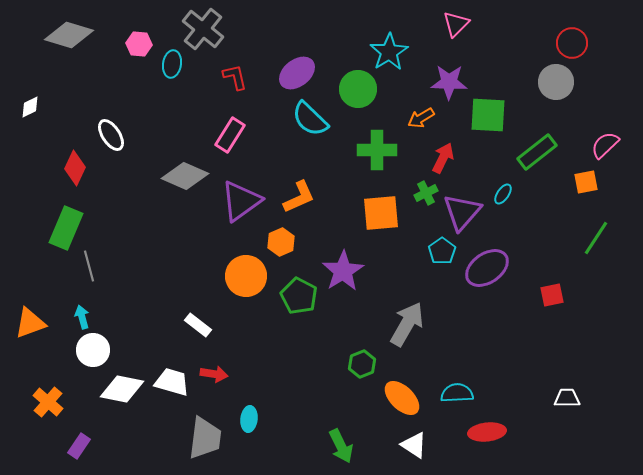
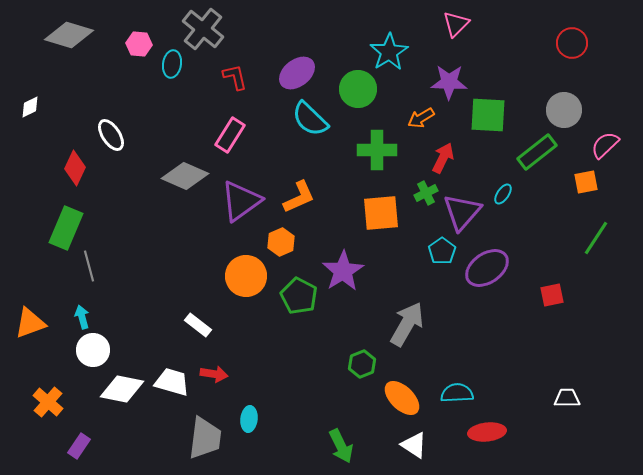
gray circle at (556, 82): moved 8 px right, 28 px down
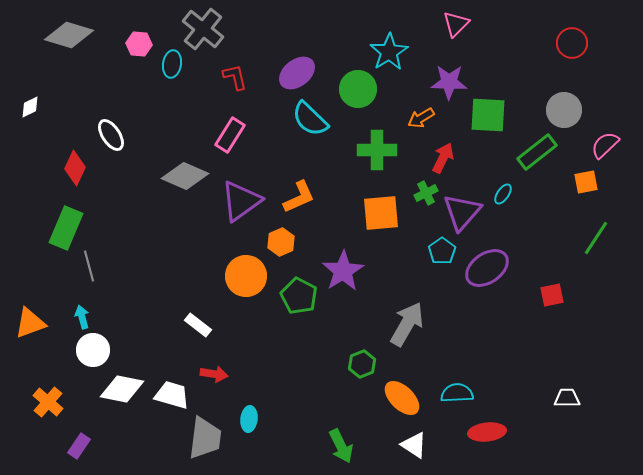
white trapezoid at (172, 382): moved 13 px down
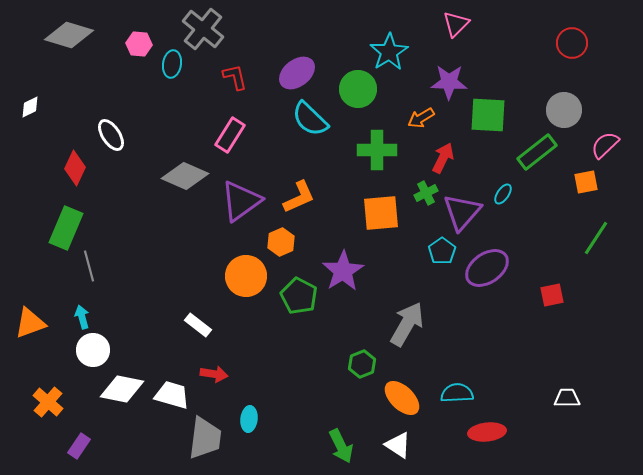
white triangle at (414, 445): moved 16 px left
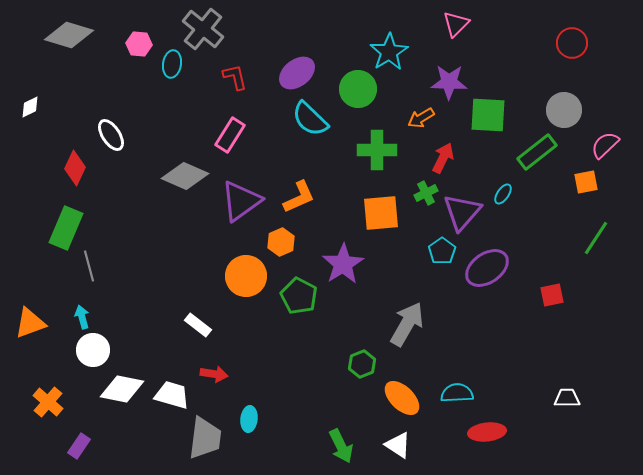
purple star at (343, 271): moved 7 px up
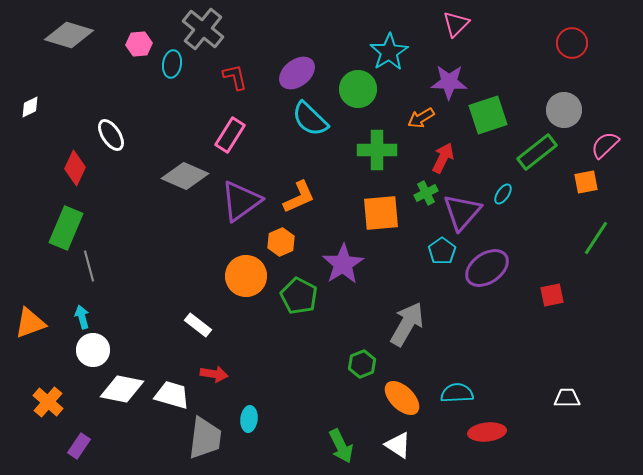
pink hexagon at (139, 44): rotated 10 degrees counterclockwise
green square at (488, 115): rotated 21 degrees counterclockwise
